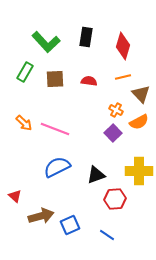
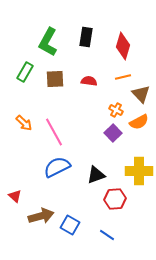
green L-shape: moved 2 px right; rotated 72 degrees clockwise
pink line: moved 1 px left, 3 px down; rotated 40 degrees clockwise
blue square: rotated 36 degrees counterclockwise
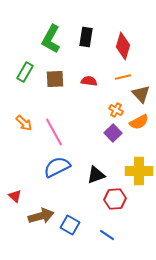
green L-shape: moved 3 px right, 3 px up
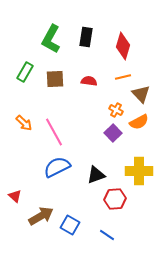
brown arrow: rotated 15 degrees counterclockwise
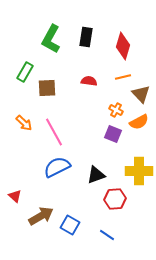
brown square: moved 8 px left, 9 px down
purple square: moved 1 px down; rotated 24 degrees counterclockwise
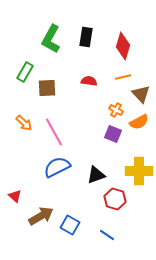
red hexagon: rotated 20 degrees clockwise
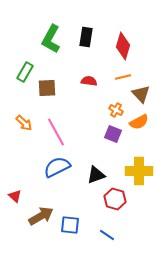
pink line: moved 2 px right
blue square: rotated 24 degrees counterclockwise
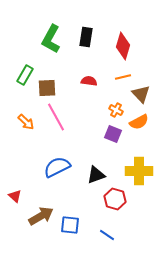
green rectangle: moved 3 px down
orange arrow: moved 2 px right, 1 px up
pink line: moved 15 px up
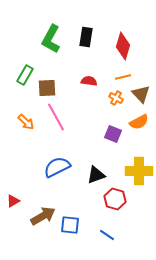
orange cross: moved 12 px up
red triangle: moved 2 px left, 5 px down; rotated 48 degrees clockwise
brown arrow: moved 2 px right
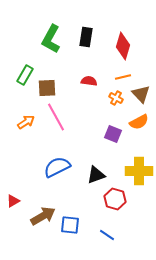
orange arrow: rotated 78 degrees counterclockwise
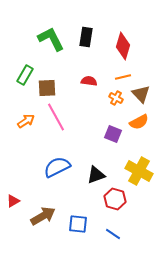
green L-shape: rotated 124 degrees clockwise
orange arrow: moved 1 px up
yellow cross: rotated 28 degrees clockwise
blue square: moved 8 px right, 1 px up
blue line: moved 6 px right, 1 px up
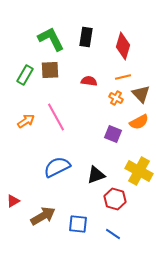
brown square: moved 3 px right, 18 px up
